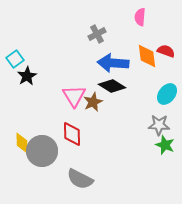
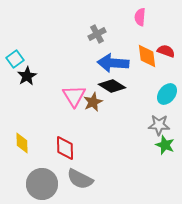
red diamond: moved 7 px left, 14 px down
gray circle: moved 33 px down
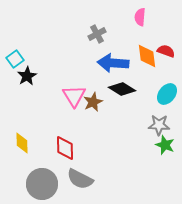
black diamond: moved 10 px right, 3 px down
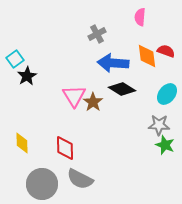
brown star: rotated 12 degrees counterclockwise
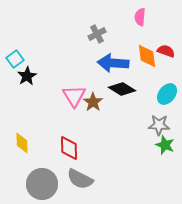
red diamond: moved 4 px right
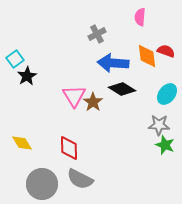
yellow diamond: rotated 30 degrees counterclockwise
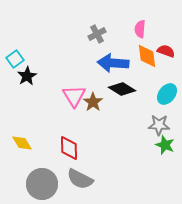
pink semicircle: moved 12 px down
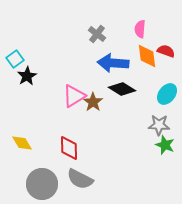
gray cross: rotated 24 degrees counterclockwise
pink triangle: rotated 30 degrees clockwise
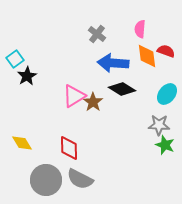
gray circle: moved 4 px right, 4 px up
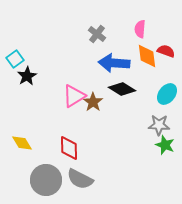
blue arrow: moved 1 px right
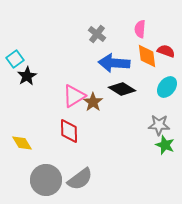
cyan ellipse: moved 7 px up
red diamond: moved 17 px up
gray semicircle: rotated 64 degrees counterclockwise
